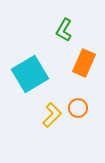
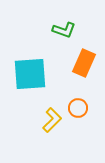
green L-shape: rotated 100 degrees counterclockwise
cyan square: rotated 27 degrees clockwise
yellow L-shape: moved 5 px down
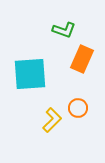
orange rectangle: moved 2 px left, 4 px up
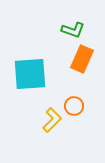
green L-shape: moved 9 px right
orange circle: moved 4 px left, 2 px up
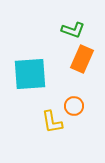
yellow L-shape: moved 2 px down; rotated 125 degrees clockwise
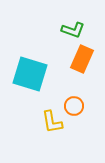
cyan square: rotated 21 degrees clockwise
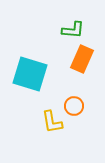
green L-shape: rotated 15 degrees counterclockwise
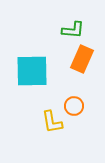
cyan square: moved 2 px right, 3 px up; rotated 18 degrees counterclockwise
